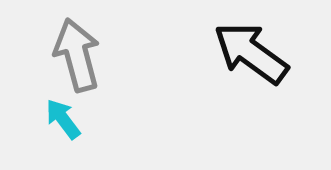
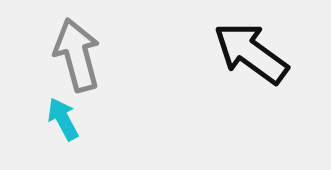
cyan arrow: rotated 9 degrees clockwise
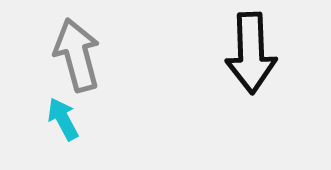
black arrow: rotated 128 degrees counterclockwise
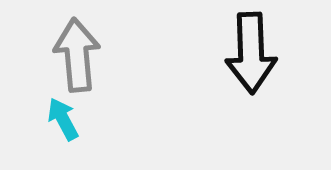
gray arrow: rotated 10 degrees clockwise
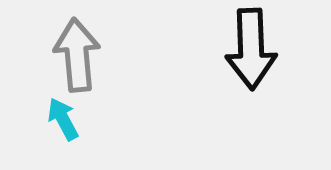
black arrow: moved 4 px up
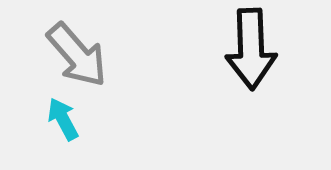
gray arrow: rotated 144 degrees clockwise
